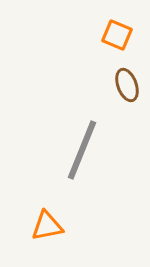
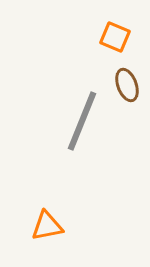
orange square: moved 2 px left, 2 px down
gray line: moved 29 px up
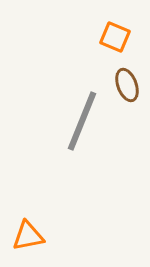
orange triangle: moved 19 px left, 10 px down
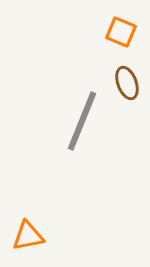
orange square: moved 6 px right, 5 px up
brown ellipse: moved 2 px up
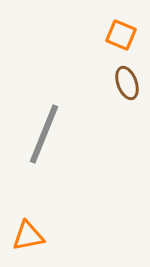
orange square: moved 3 px down
gray line: moved 38 px left, 13 px down
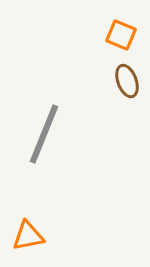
brown ellipse: moved 2 px up
